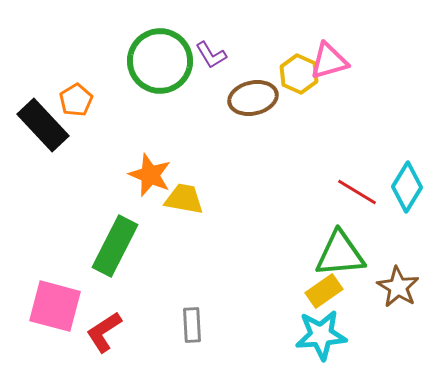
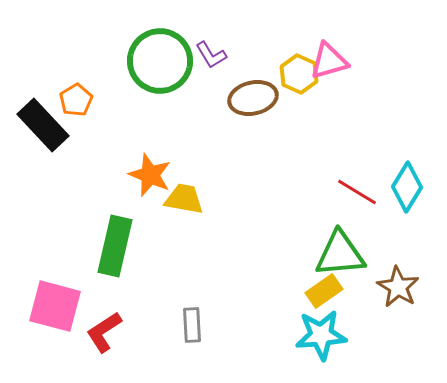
green rectangle: rotated 14 degrees counterclockwise
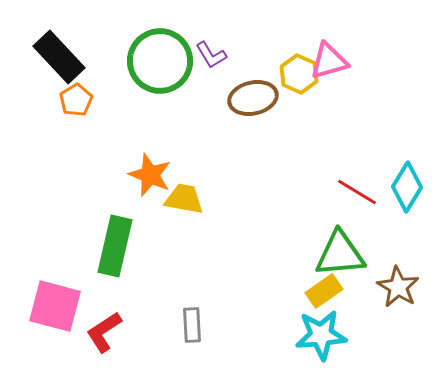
black rectangle: moved 16 px right, 68 px up
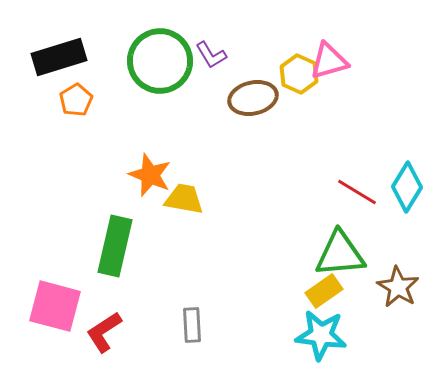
black rectangle: rotated 64 degrees counterclockwise
cyan star: rotated 12 degrees clockwise
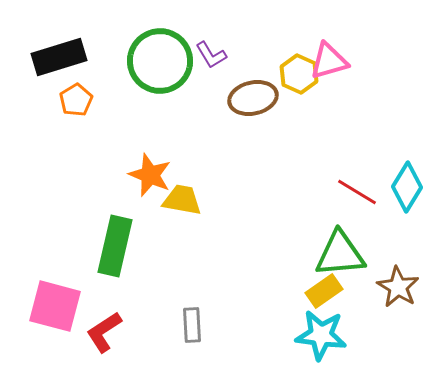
yellow trapezoid: moved 2 px left, 1 px down
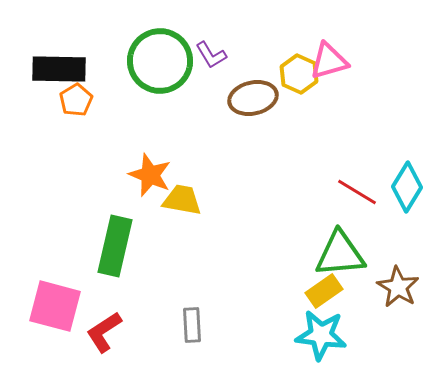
black rectangle: moved 12 px down; rotated 18 degrees clockwise
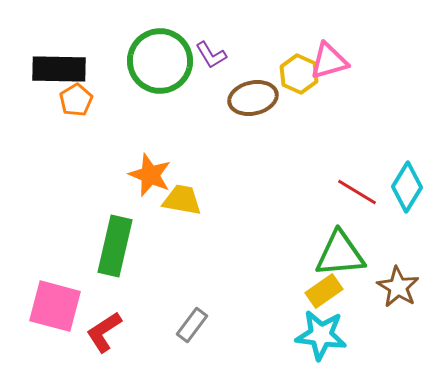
gray rectangle: rotated 40 degrees clockwise
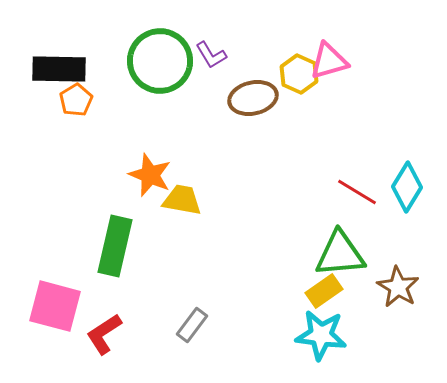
red L-shape: moved 2 px down
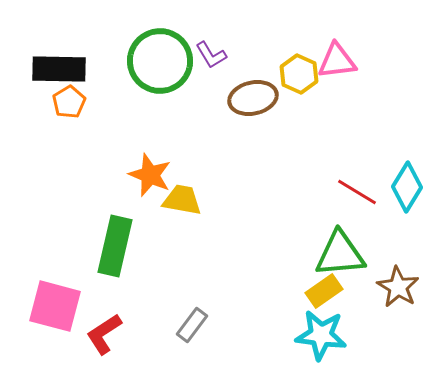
pink triangle: moved 8 px right; rotated 9 degrees clockwise
orange pentagon: moved 7 px left, 2 px down
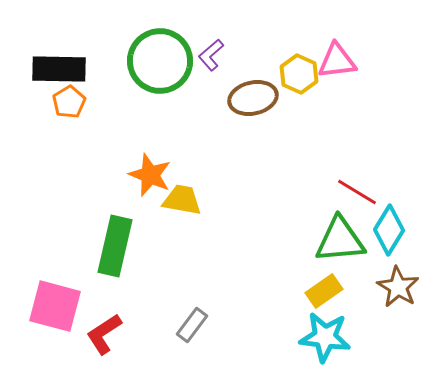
purple L-shape: rotated 80 degrees clockwise
cyan diamond: moved 18 px left, 43 px down
green triangle: moved 14 px up
cyan star: moved 4 px right, 2 px down
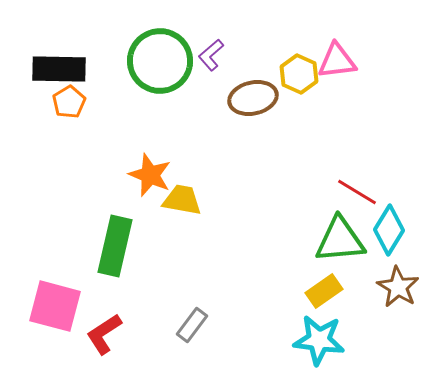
cyan star: moved 6 px left, 3 px down
